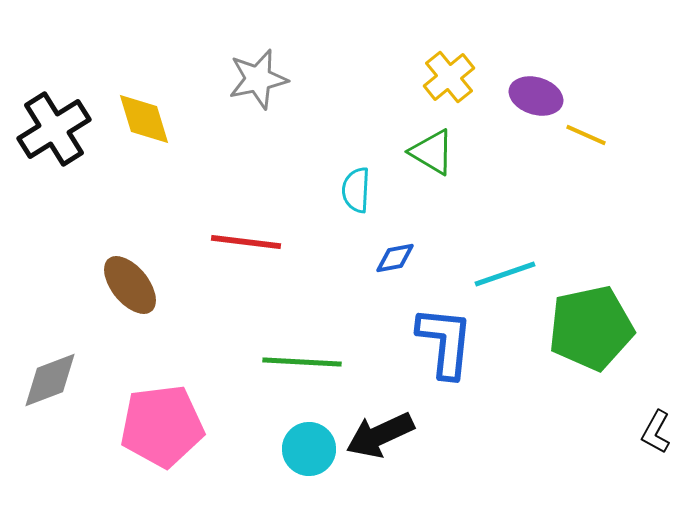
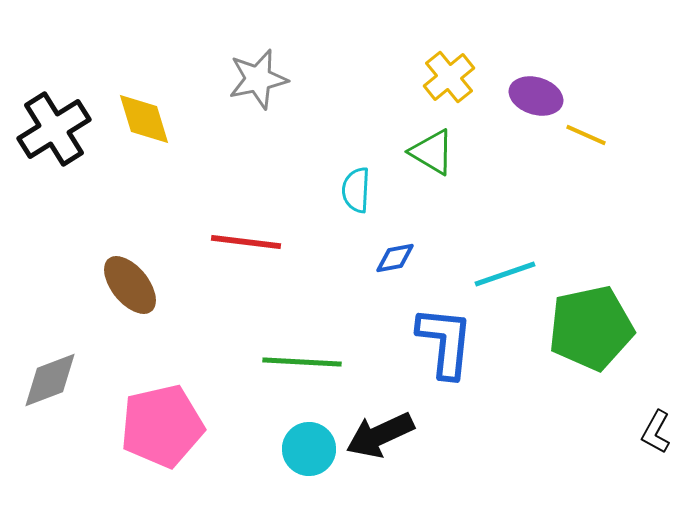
pink pentagon: rotated 6 degrees counterclockwise
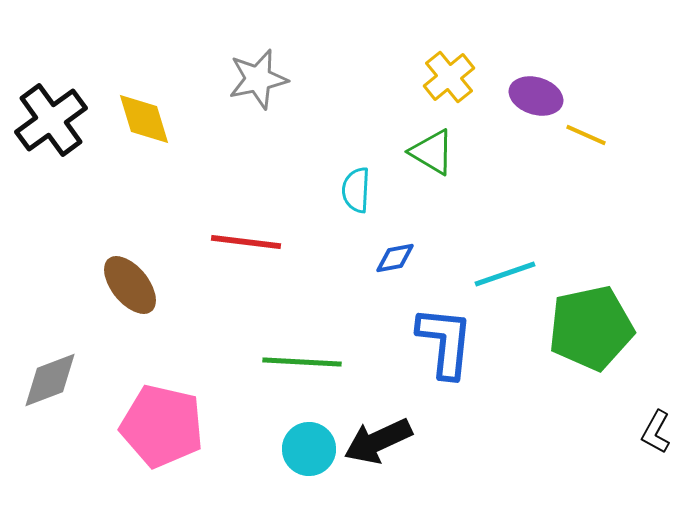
black cross: moved 3 px left, 9 px up; rotated 4 degrees counterclockwise
pink pentagon: rotated 26 degrees clockwise
black arrow: moved 2 px left, 6 px down
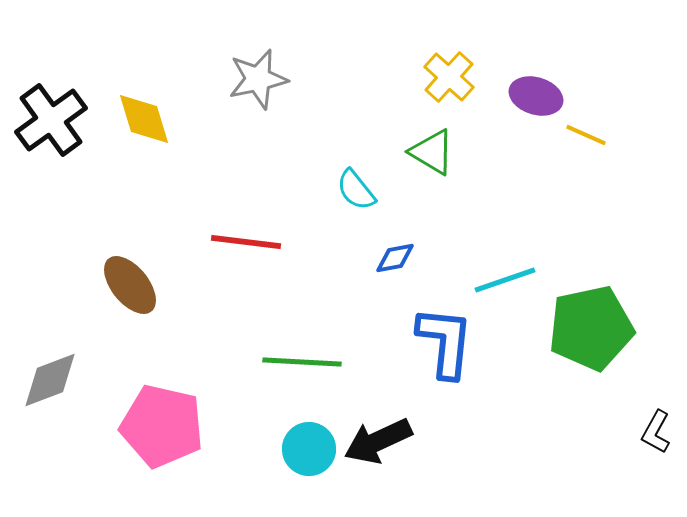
yellow cross: rotated 9 degrees counterclockwise
cyan semicircle: rotated 42 degrees counterclockwise
cyan line: moved 6 px down
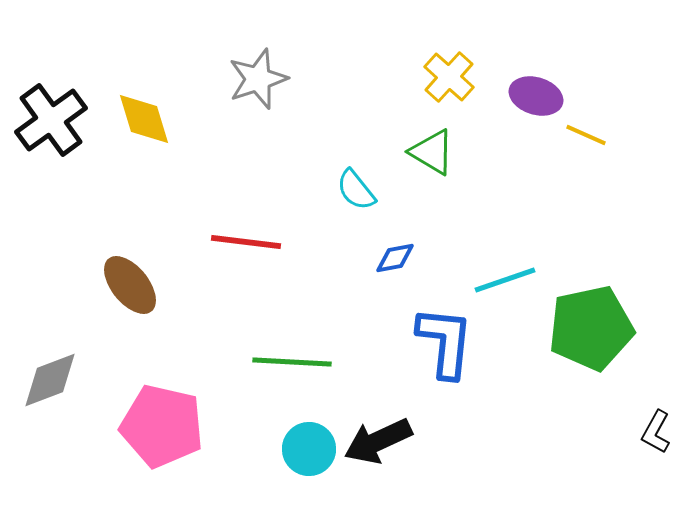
gray star: rotated 6 degrees counterclockwise
green line: moved 10 px left
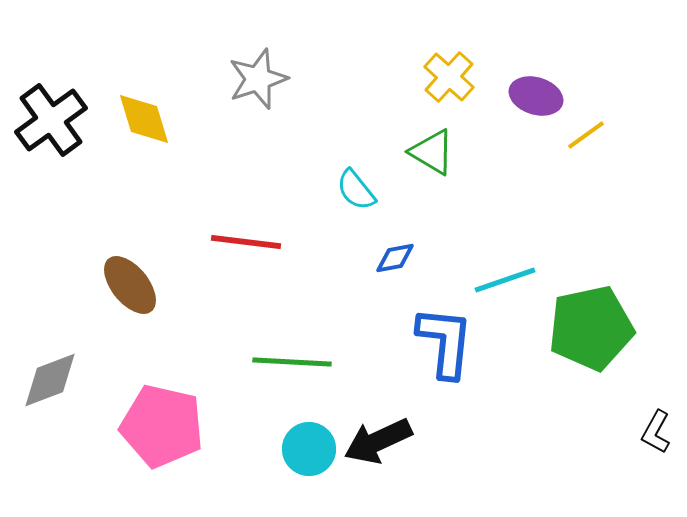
yellow line: rotated 60 degrees counterclockwise
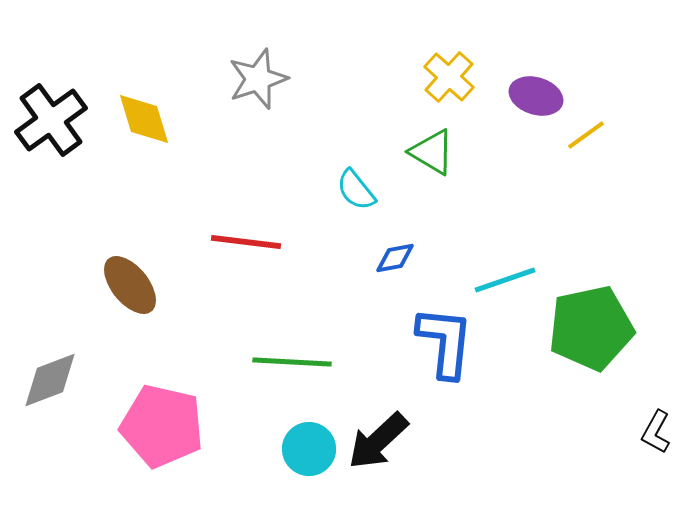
black arrow: rotated 18 degrees counterclockwise
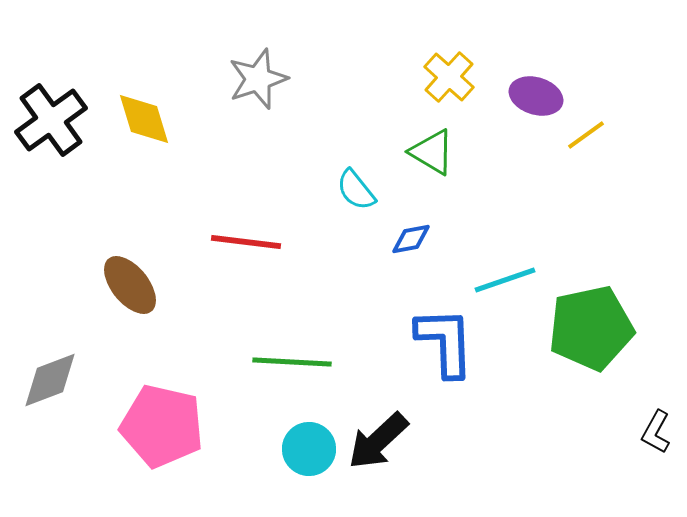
blue diamond: moved 16 px right, 19 px up
blue L-shape: rotated 8 degrees counterclockwise
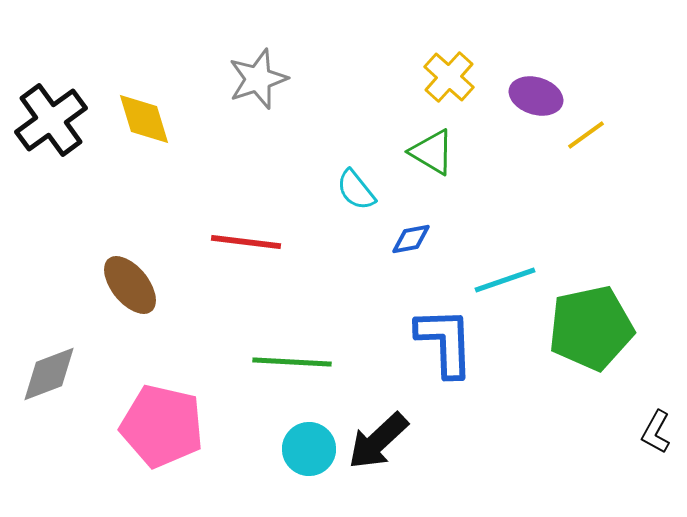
gray diamond: moved 1 px left, 6 px up
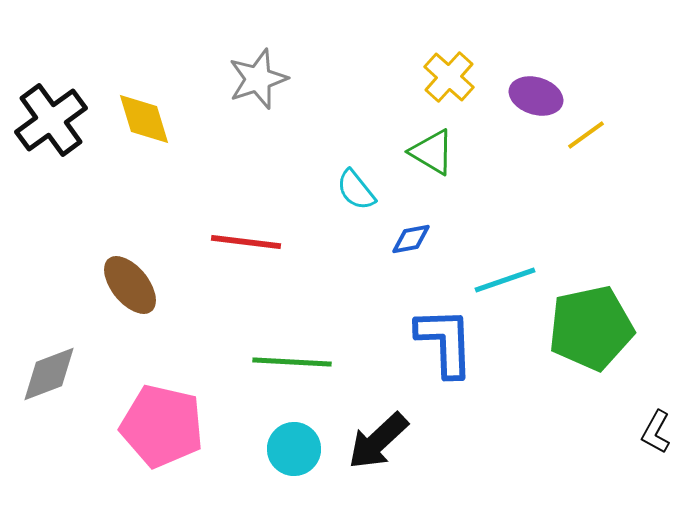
cyan circle: moved 15 px left
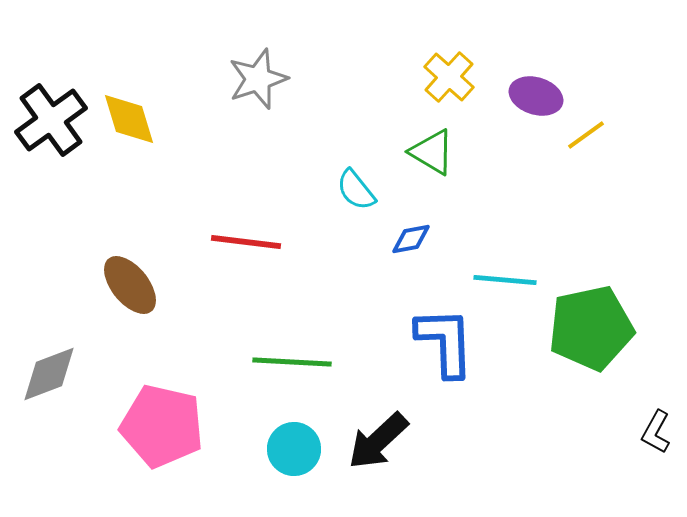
yellow diamond: moved 15 px left
cyan line: rotated 24 degrees clockwise
